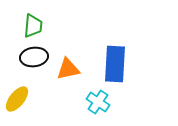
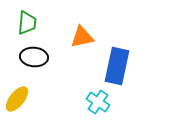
green trapezoid: moved 6 px left, 3 px up
black ellipse: rotated 12 degrees clockwise
blue rectangle: moved 2 px right, 2 px down; rotated 9 degrees clockwise
orange triangle: moved 14 px right, 32 px up
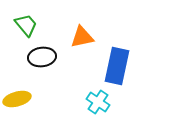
green trapezoid: moved 1 px left, 2 px down; rotated 45 degrees counterclockwise
black ellipse: moved 8 px right; rotated 12 degrees counterclockwise
yellow ellipse: rotated 36 degrees clockwise
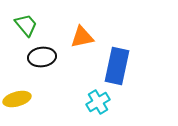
cyan cross: rotated 25 degrees clockwise
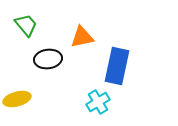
black ellipse: moved 6 px right, 2 px down
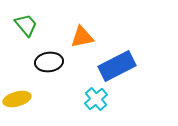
black ellipse: moved 1 px right, 3 px down
blue rectangle: rotated 51 degrees clockwise
cyan cross: moved 2 px left, 3 px up; rotated 10 degrees counterclockwise
